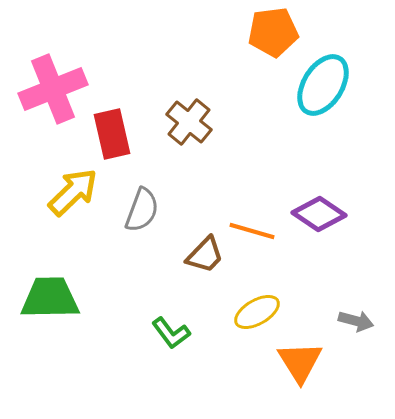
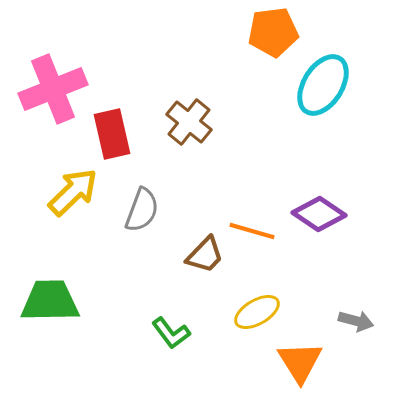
green trapezoid: moved 3 px down
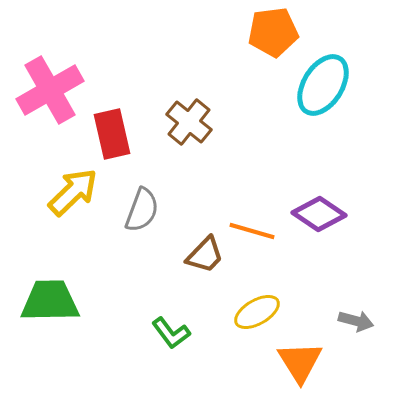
pink cross: moved 3 px left, 1 px down; rotated 8 degrees counterclockwise
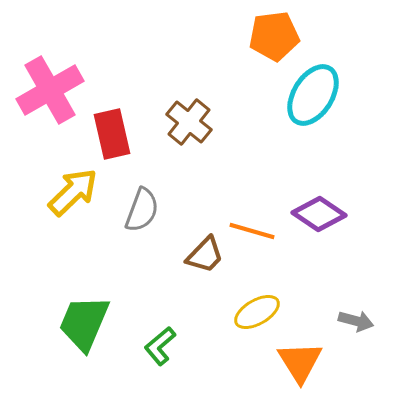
orange pentagon: moved 1 px right, 4 px down
cyan ellipse: moved 10 px left, 10 px down
green trapezoid: moved 34 px right, 22 px down; rotated 66 degrees counterclockwise
green L-shape: moved 11 px left, 13 px down; rotated 87 degrees clockwise
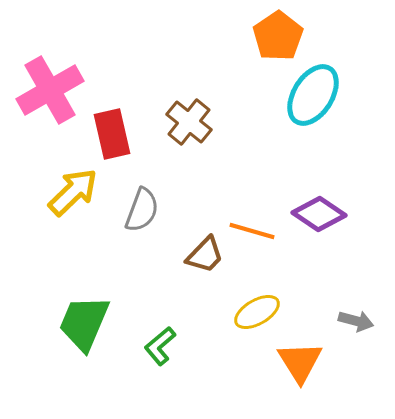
orange pentagon: moved 4 px right; rotated 27 degrees counterclockwise
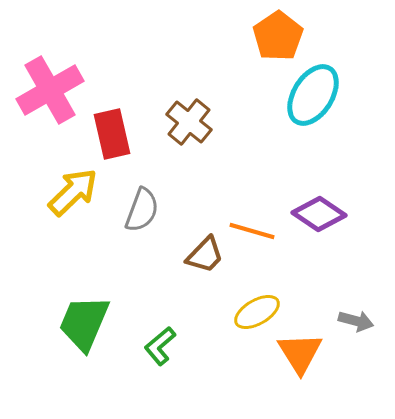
orange triangle: moved 9 px up
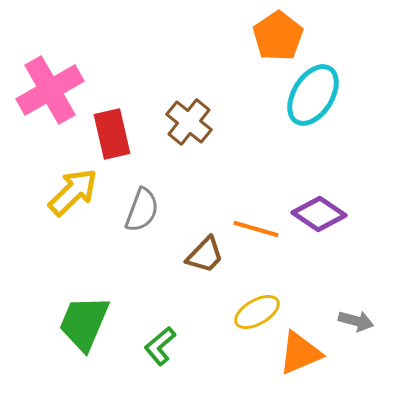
orange line: moved 4 px right, 2 px up
orange triangle: rotated 39 degrees clockwise
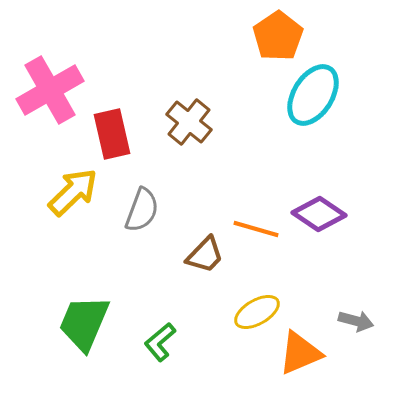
green L-shape: moved 4 px up
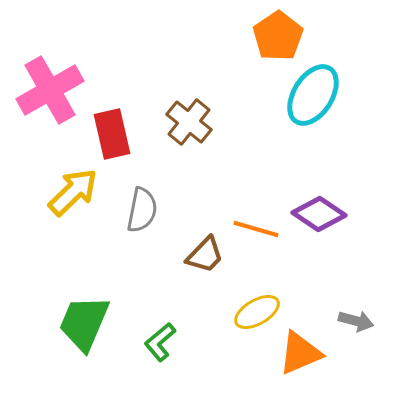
gray semicircle: rotated 9 degrees counterclockwise
